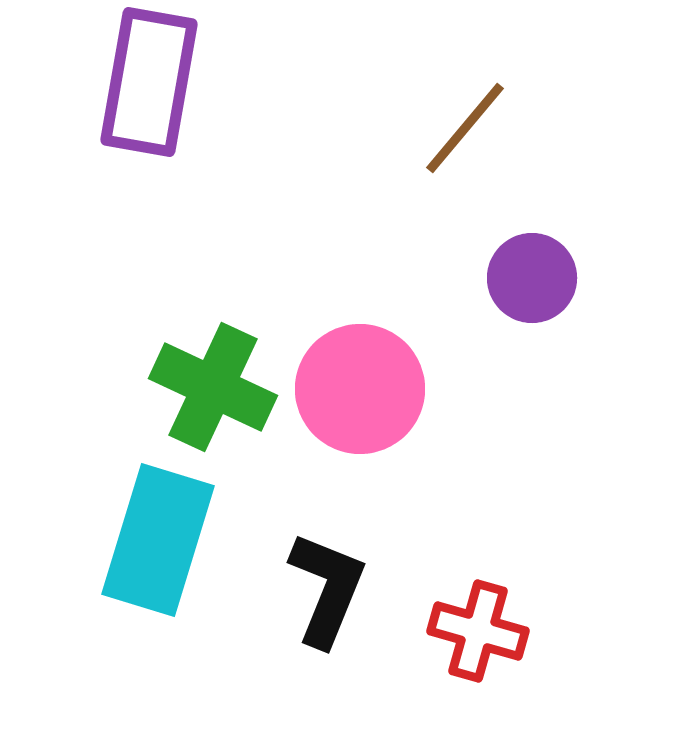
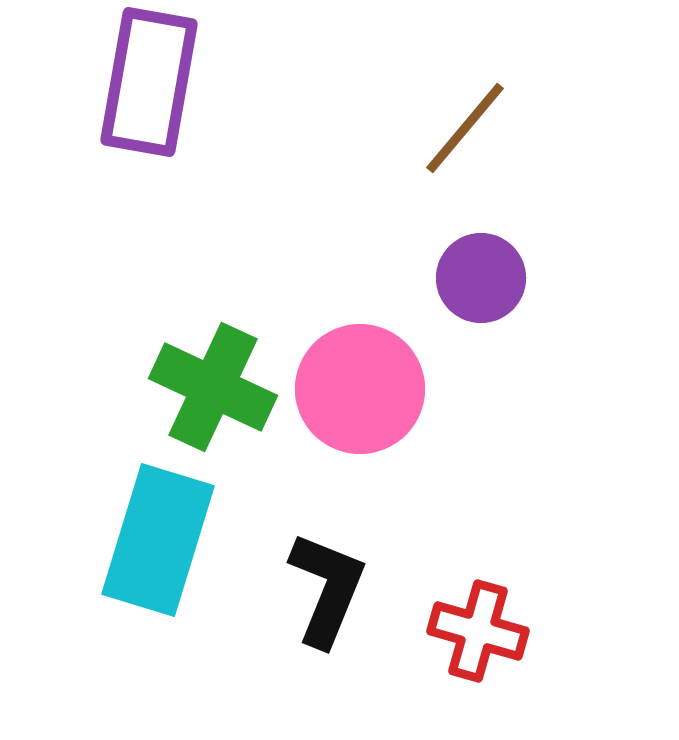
purple circle: moved 51 px left
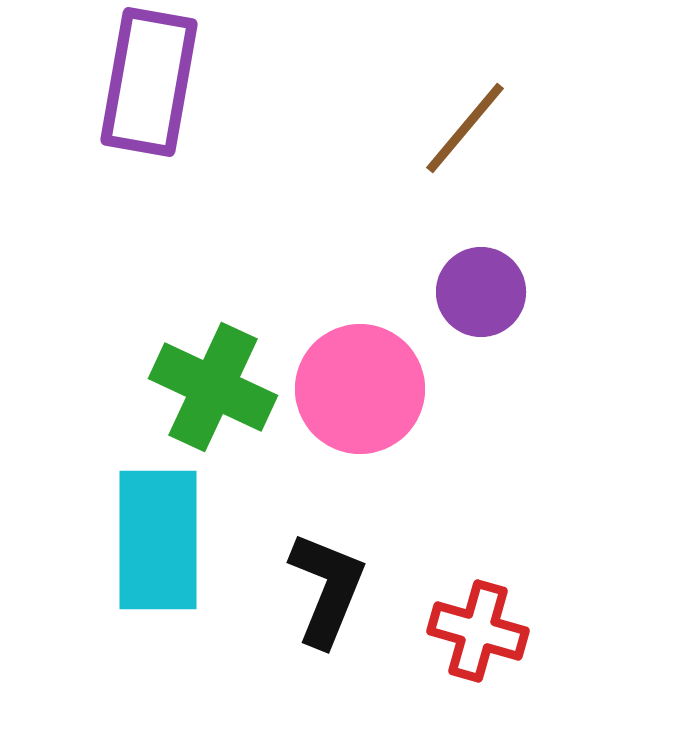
purple circle: moved 14 px down
cyan rectangle: rotated 17 degrees counterclockwise
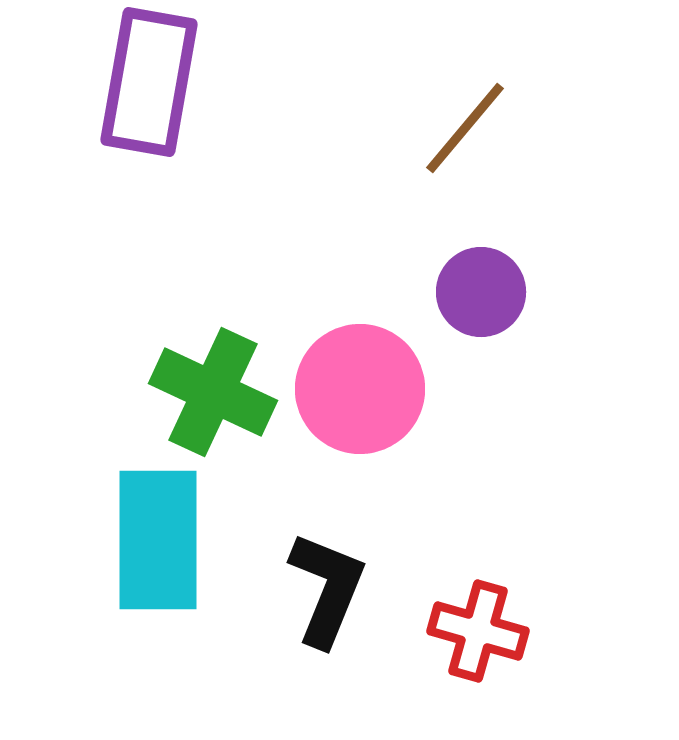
green cross: moved 5 px down
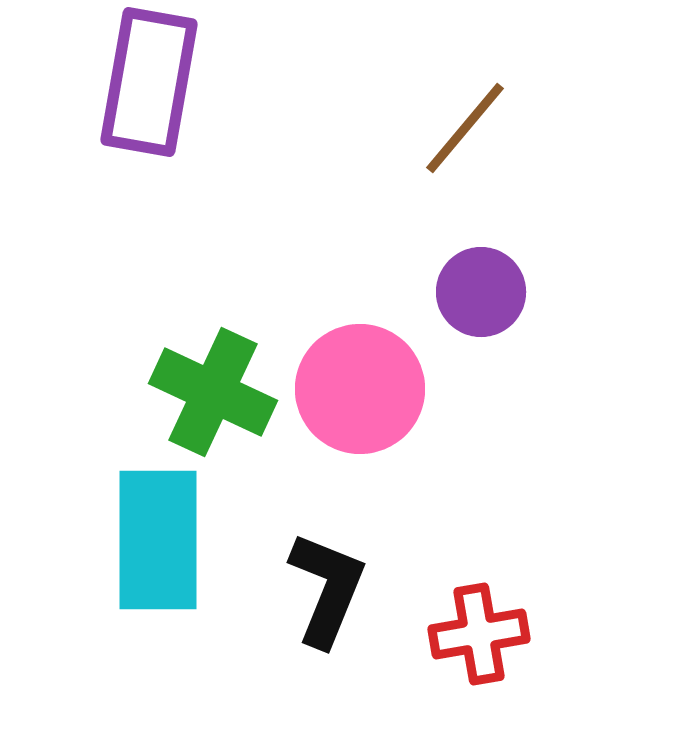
red cross: moved 1 px right, 3 px down; rotated 26 degrees counterclockwise
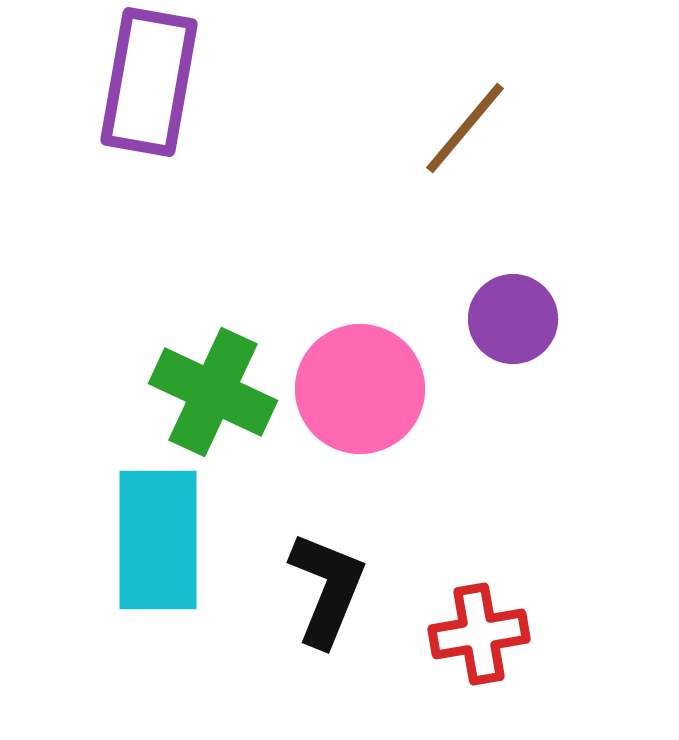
purple circle: moved 32 px right, 27 px down
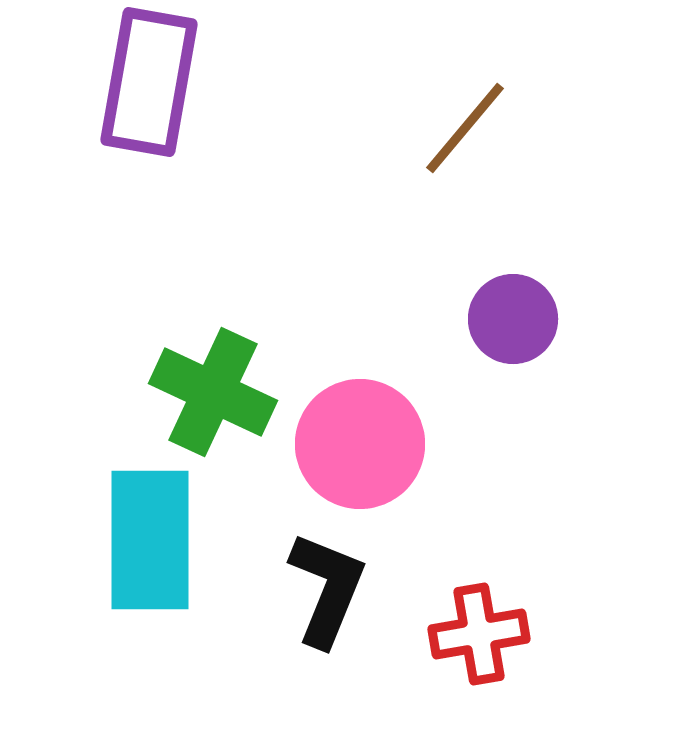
pink circle: moved 55 px down
cyan rectangle: moved 8 px left
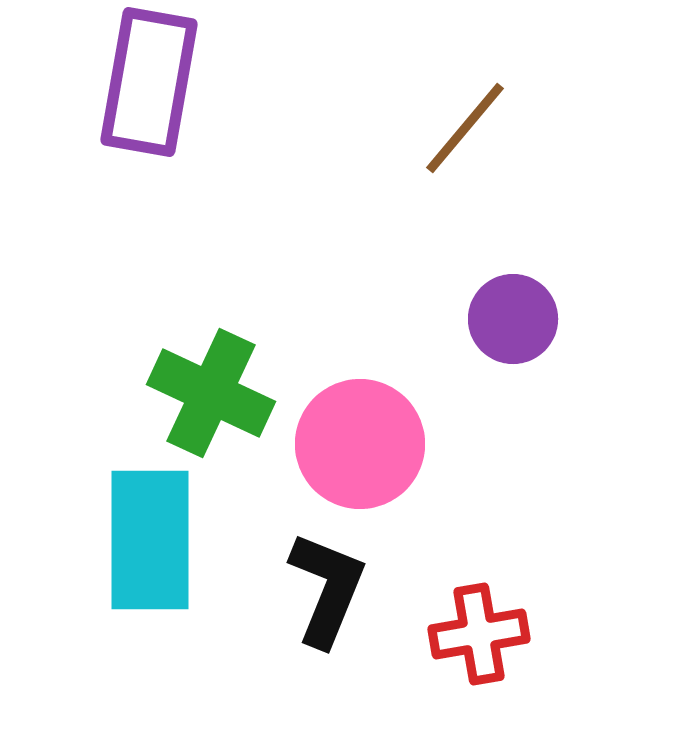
green cross: moved 2 px left, 1 px down
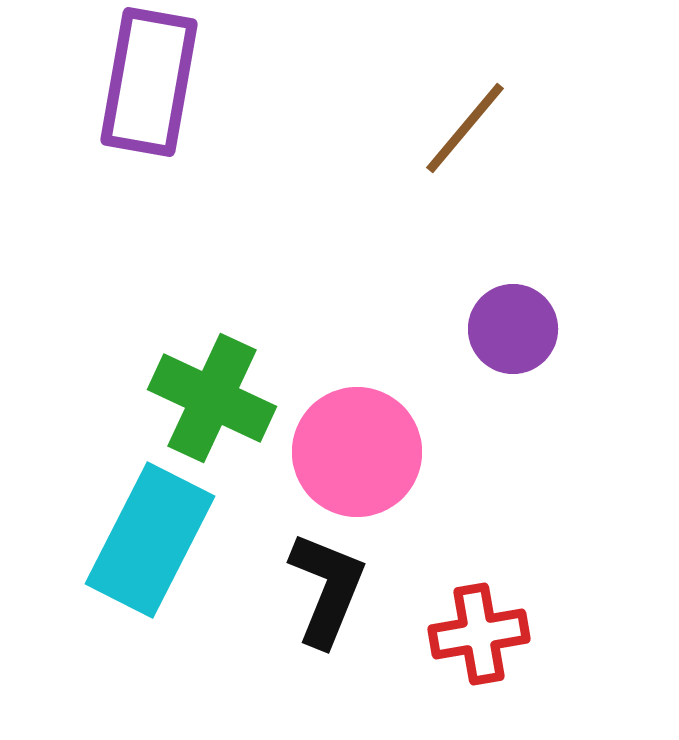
purple circle: moved 10 px down
green cross: moved 1 px right, 5 px down
pink circle: moved 3 px left, 8 px down
cyan rectangle: rotated 27 degrees clockwise
